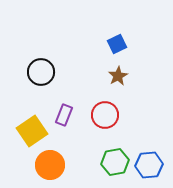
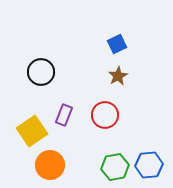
green hexagon: moved 5 px down
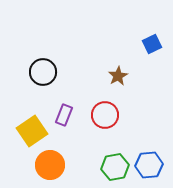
blue square: moved 35 px right
black circle: moved 2 px right
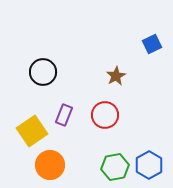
brown star: moved 2 px left
blue hexagon: rotated 24 degrees counterclockwise
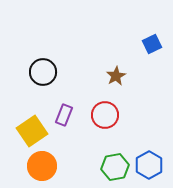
orange circle: moved 8 px left, 1 px down
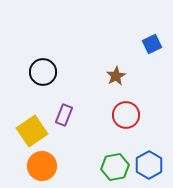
red circle: moved 21 px right
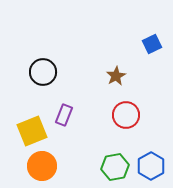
yellow square: rotated 12 degrees clockwise
blue hexagon: moved 2 px right, 1 px down
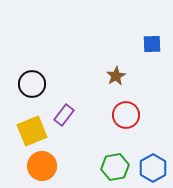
blue square: rotated 24 degrees clockwise
black circle: moved 11 px left, 12 px down
purple rectangle: rotated 15 degrees clockwise
blue hexagon: moved 2 px right, 2 px down
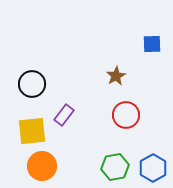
yellow square: rotated 16 degrees clockwise
